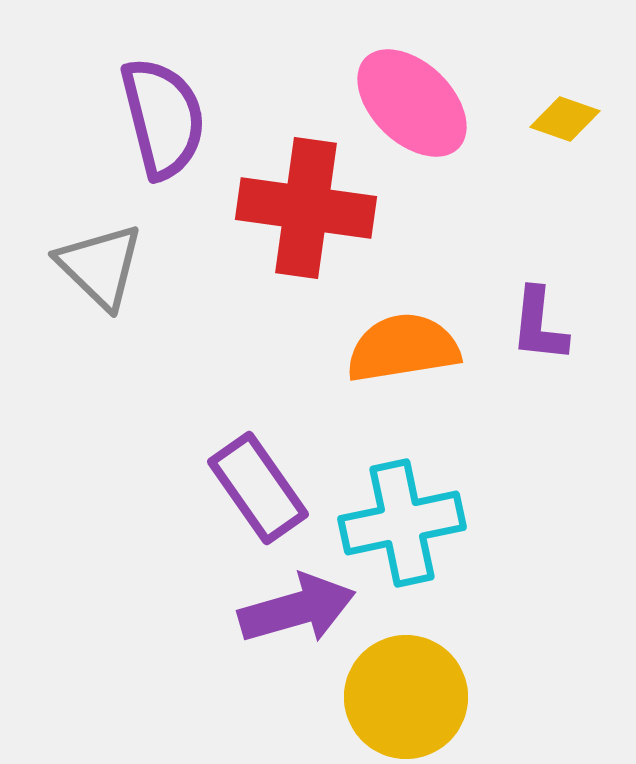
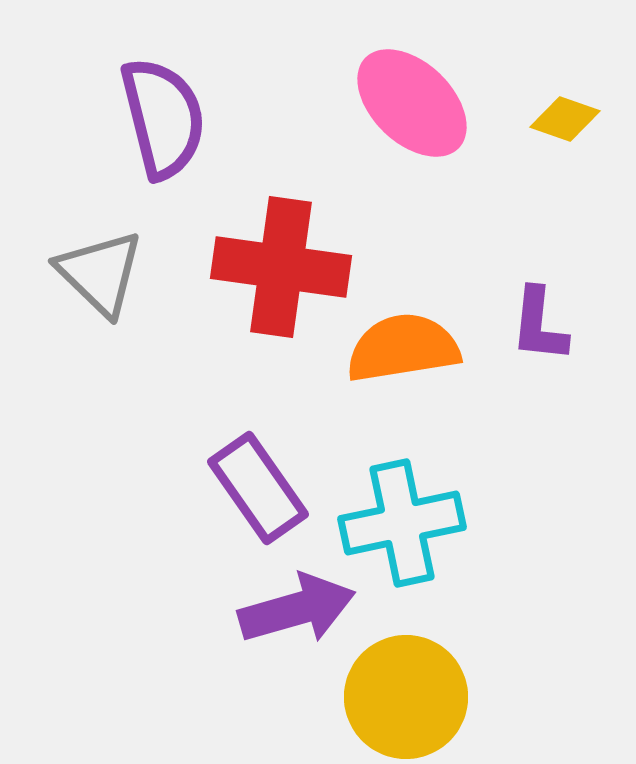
red cross: moved 25 px left, 59 px down
gray triangle: moved 7 px down
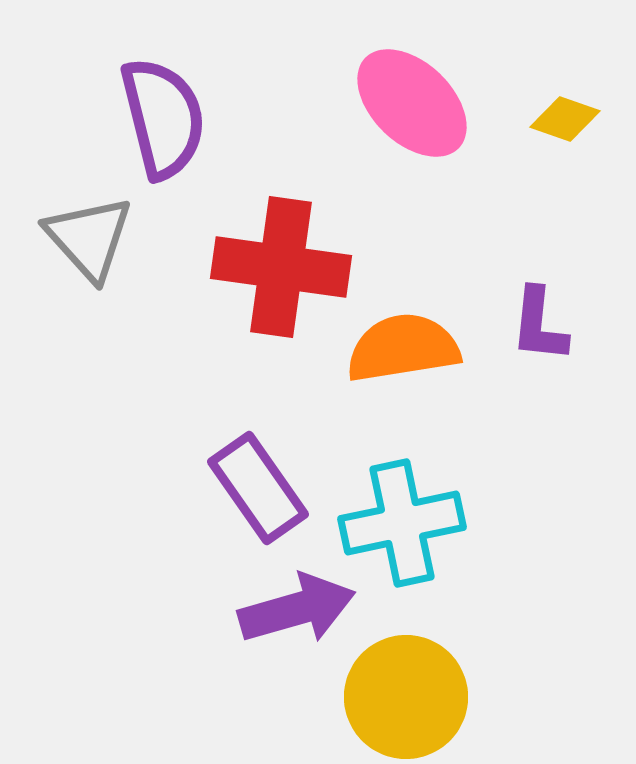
gray triangle: moved 11 px left, 35 px up; rotated 4 degrees clockwise
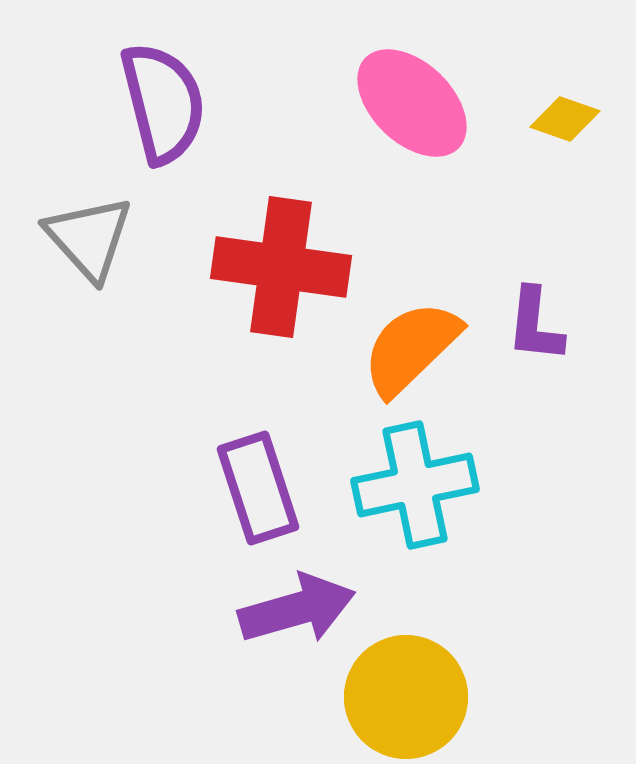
purple semicircle: moved 15 px up
purple L-shape: moved 4 px left
orange semicircle: moved 8 px right; rotated 35 degrees counterclockwise
purple rectangle: rotated 17 degrees clockwise
cyan cross: moved 13 px right, 38 px up
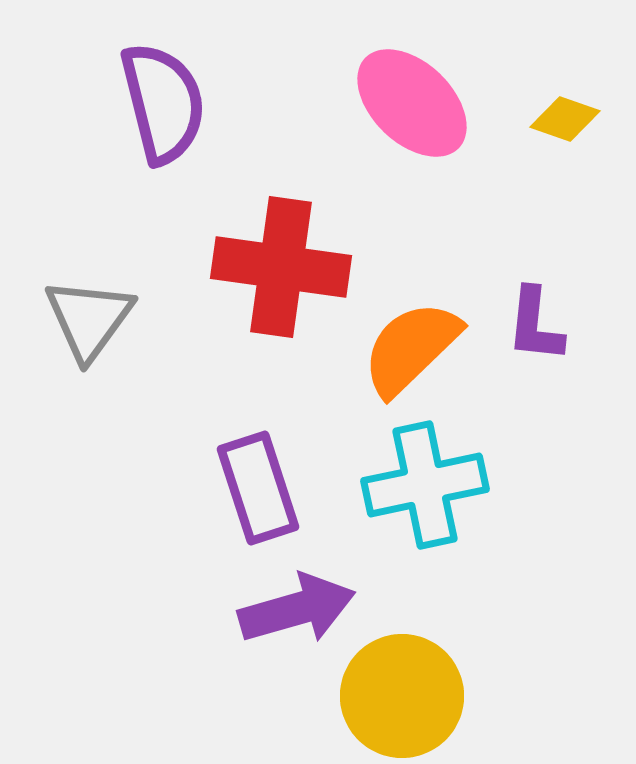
gray triangle: moved 81 px down; rotated 18 degrees clockwise
cyan cross: moved 10 px right
yellow circle: moved 4 px left, 1 px up
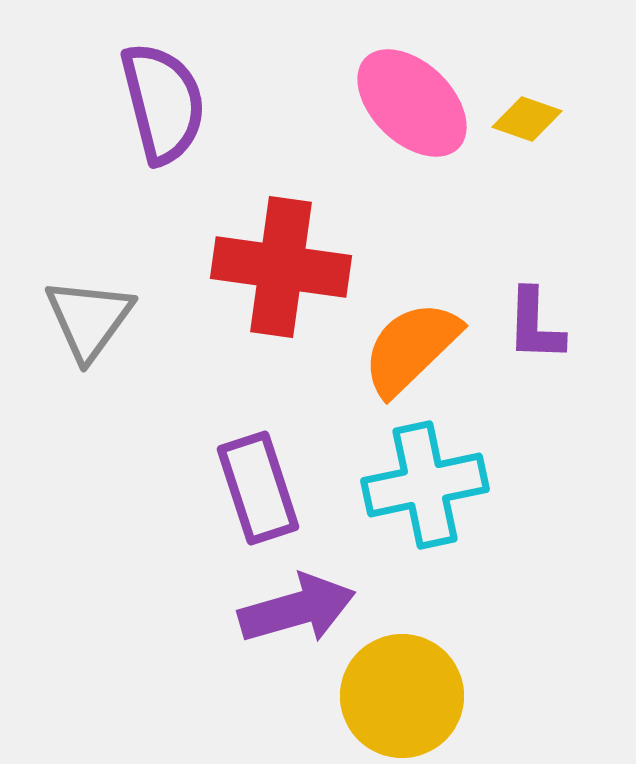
yellow diamond: moved 38 px left
purple L-shape: rotated 4 degrees counterclockwise
